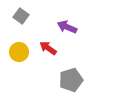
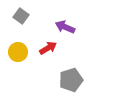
purple arrow: moved 2 px left
red arrow: rotated 114 degrees clockwise
yellow circle: moved 1 px left
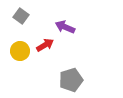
red arrow: moved 3 px left, 3 px up
yellow circle: moved 2 px right, 1 px up
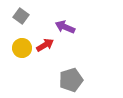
yellow circle: moved 2 px right, 3 px up
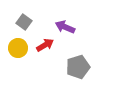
gray square: moved 3 px right, 6 px down
yellow circle: moved 4 px left
gray pentagon: moved 7 px right, 13 px up
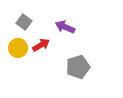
red arrow: moved 4 px left
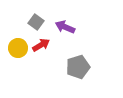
gray square: moved 12 px right
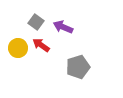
purple arrow: moved 2 px left
red arrow: rotated 114 degrees counterclockwise
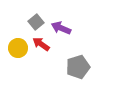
gray square: rotated 14 degrees clockwise
purple arrow: moved 2 px left, 1 px down
red arrow: moved 1 px up
